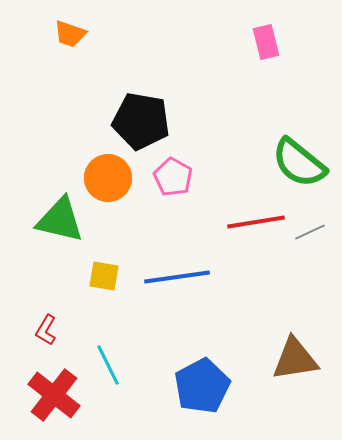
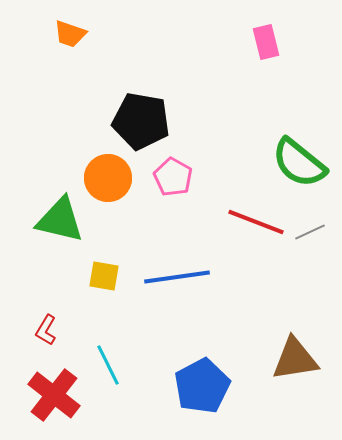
red line: rotated 30 degrees clockwise
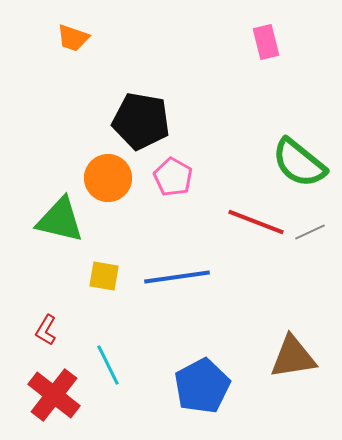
orange trapezoid: moved 3 px right, 4 px down
brown triangle: moved 2 px left, 2 px up
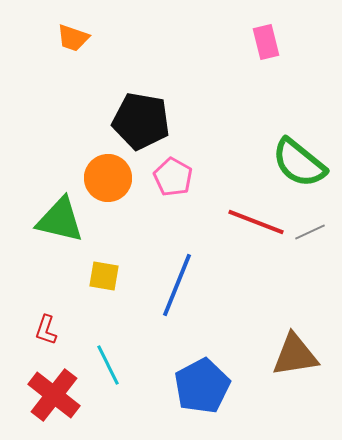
blue line: moved 8 px down; rotated 60 degrees counterclockwise
red L-shape: rotated 12 degrees counterclockwise
brown triangle: moved 2 px right, 2 px up
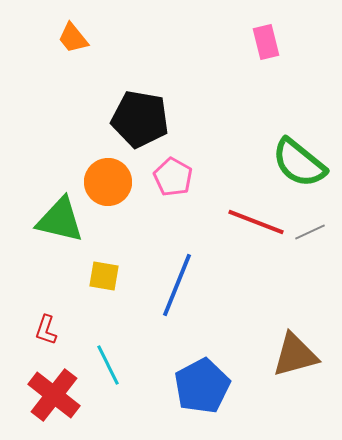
orange trapezoid: rotated 32 degrees clockwise
black pentagon: moved 1 px left, 2 px up
orange circle: moved 4 px down
brown triangle: rotated 6 degrees counterclockwise
